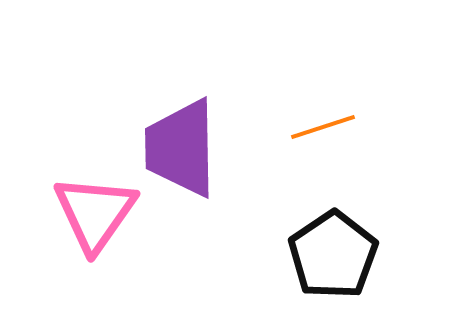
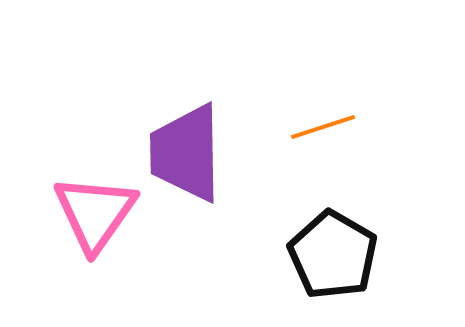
purple trapezoid: moved 5 px right, 5 px down
black pentagon: rotated 8 degrees counterclockwise
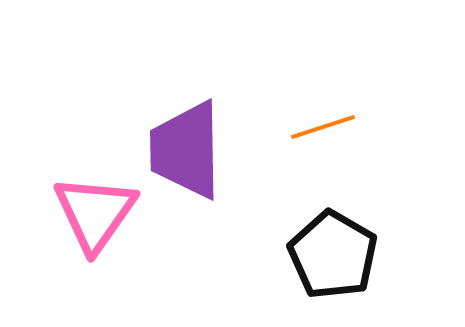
purple trapezoid: moved 3 px up
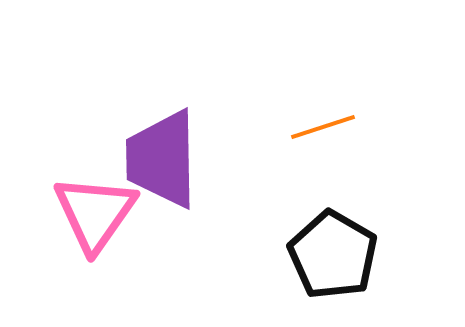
purple trapezoid: moved 24 px left, 9 px down
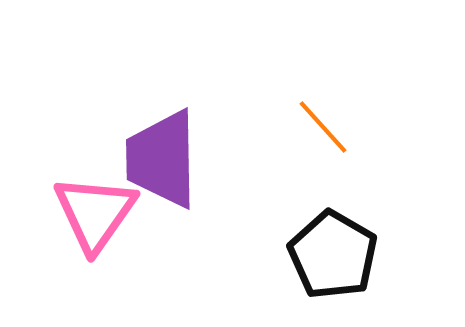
orange line: rotated 66 degrees clockwise
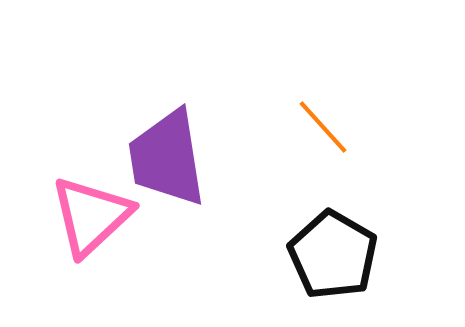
purple trapezoid: moved 5 px right, 1 px up; rotated 8 degrees counterclockwise
pink triangle: moved 4 px left, 3 px down; rotated 12 degrees clockwise
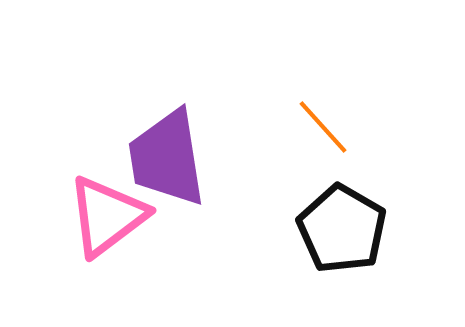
pink triangle: moved 16 px right; rotated 6 degrees clockwise
black pentagon: moved 9 px right, 26 px up
